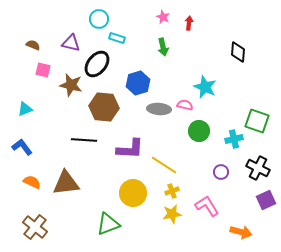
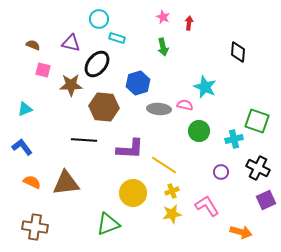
brown star: rotated 15 degrees counterclockwise
brown cross: rotated 30 degrees counterclockwise
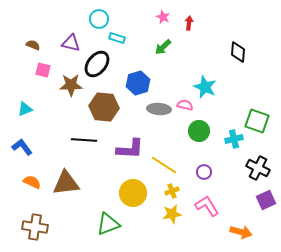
green arrow: rotated 60 degrees clockwise
purple circle: moved 17 px left
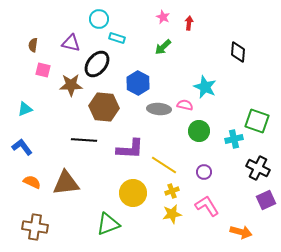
brown semicircle: rotated 104 degrees counterclockwise
blue hexagon: rotated 15 degrees counterclockwise
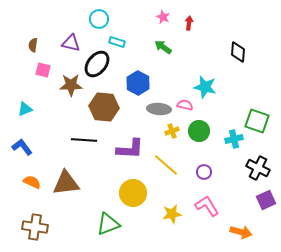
cyan rectangle: moved 4 px down
green arrow: rotated 78 degrees clockwise
cyan star: rotated 10 degrees counterclockwise
yellow line: moved 2 px right; rotated 8 degrees clockwise
yellow cross: moved 60 px up
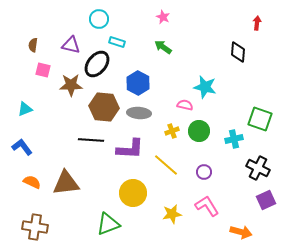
red arrow: moved 68 px right
purple triangle: moved 2 px down
gray ellipse: moved 20 px left, 4 px down
green square: moved 3 px right, 2 px up
black line: moved 7 px right
